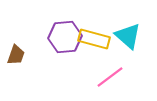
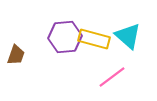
pink line: moved 2 px right
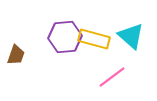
cyan triangle: moved 3 px right
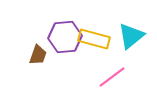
cyan triangle: rotated 40 degrees clockwise
brown trapezoid: moved 22 px right
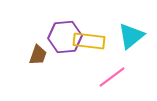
yellow rectangle: moved 5 px left, 2 px down; rotated 8 degrees counterclockwise
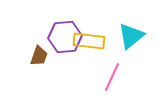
brown trapezoid: moved 1 px right, 1 px down
pink line: rotated 28 degrees counterclockwise
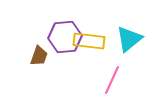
cyan triangle: moved 2 px left, 3 px down
pink line: moved 3 px down
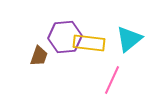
yellow rectangle: moved 2 px down
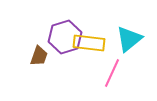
purple hexagon: rotated 12 degrees counterclockwise
pink line: moved 7 px up
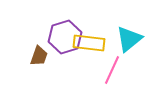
pink line: moved 3 px up
